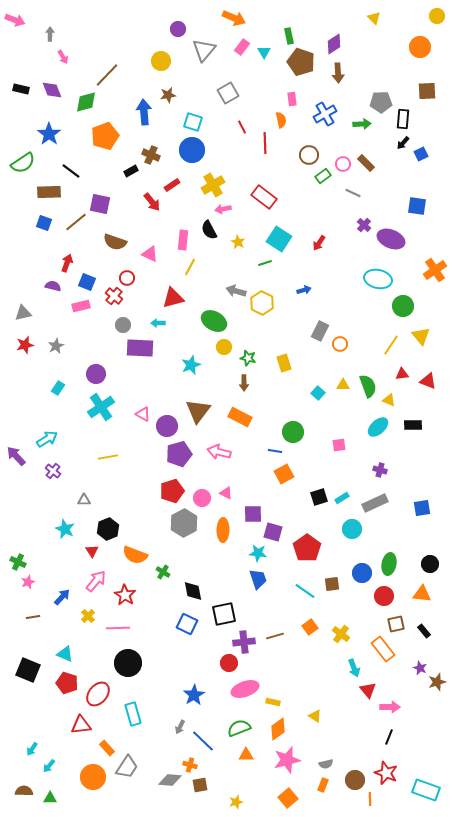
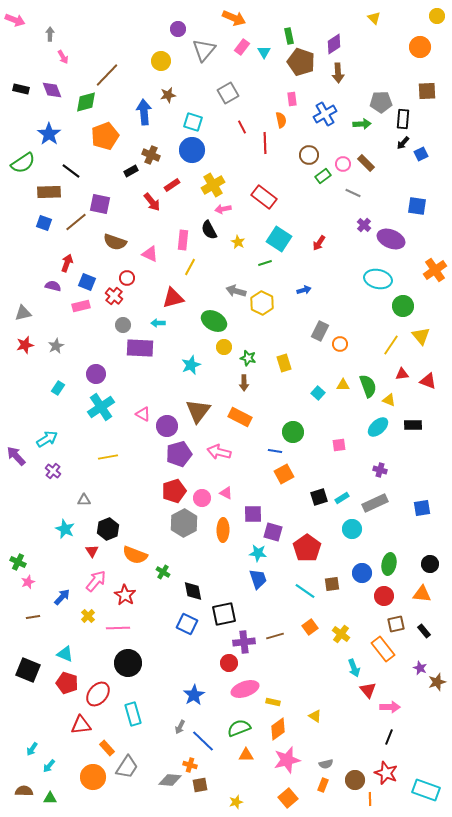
red pentagon at (172, 491): moved 2 px right
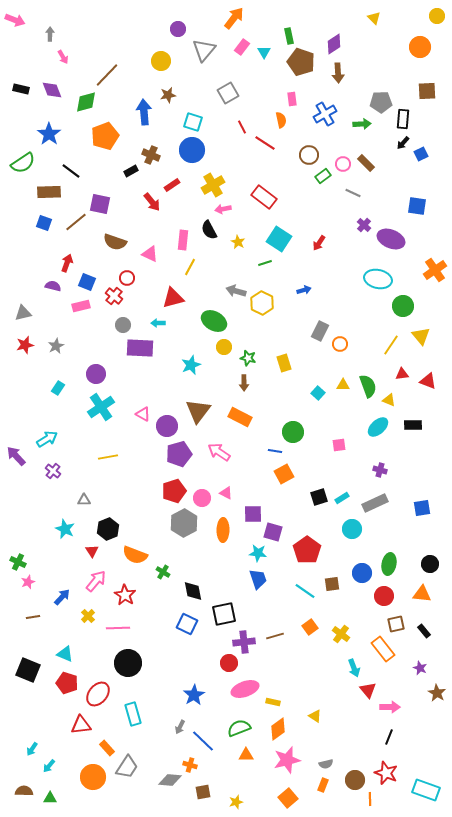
orange arrow at (234, 18): rotated 75 degrees counterclockwise
red line at (265, 143): rotated 55 degrees counterclockwise
pink arrow at (219, 452): rotated 20 degrees clockwise
red pentagon at (307, 548): moved 2 px down
brown star at (437, 682): moved 11 px down; rotated 24 degrees counterclockwise
brown square at (200, 785): moved 3 px right, 7 px down
